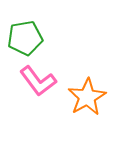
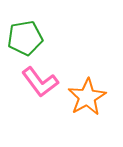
pink L-shape: moved 2 px right, 1 px down
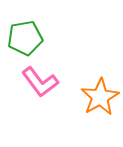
orange star: moved 13 px right
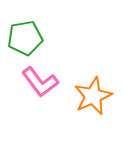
orange star: moved 7 px left, 1 px up; rotated 6 degrees clockwise
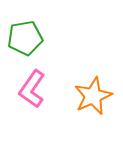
pink L-shape: moved 8 px left, 7 px down; rotated 72 degrees clockwise
